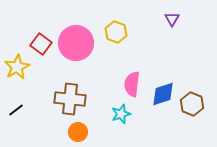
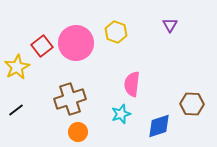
purple triangle: moved 2 px left, 6 px down
red square: moved 1 px right, 2 px down; rotated 15 degrees clockwise
blue diamond: moved 4 px left, 32 px down
brown cross: rotated 24 degrees counterclockwise
brown hexagon: rotated 20 degrees counterclockwise
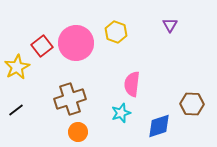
cyan star: moved 1 px up
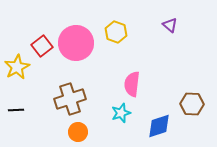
purple triangle: rotated 21 degrees counterclockwise
black line: rotated 35 degrees clockwise
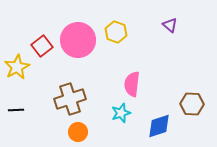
pink circle: moved 2 px right, 3 px up
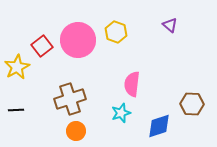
orange circle: moved 2 px left, 1 px up
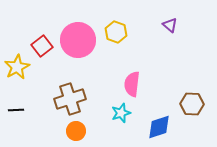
blue diamond: moved 1 px down
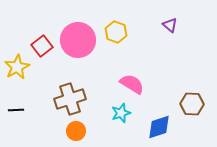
pink semicircle: rotated 115 degrees clockwise
